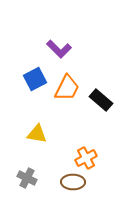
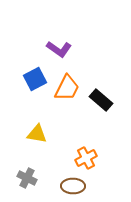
purple L-shape: rotated 10 degrees counterclockwise
brown ellipse: moved 4 px down
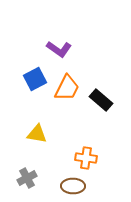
orange cross: rotated 35 degrees clockwise
gray cross: rotated 36 degrees clockwise
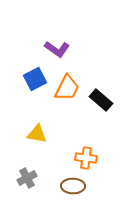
purple L-shape: moved 2 px left
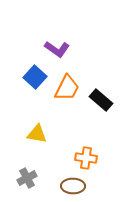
blue square: moved 2 px up; rotated 20 degrees counterclockwise
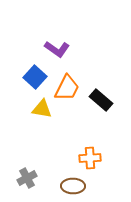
yellow triangle: moved 5 px right, 25 px up
orange cross: moved 4 px right; rotated 10 degrees counterclockwise
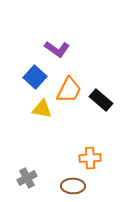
orange trapezoid: moved 2 px right, 2 px down
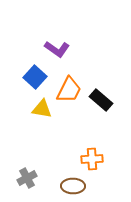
orange cross: moved 2 px right, 1 px down
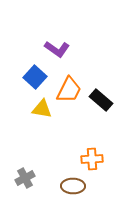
gray cross: moved 2 px left
